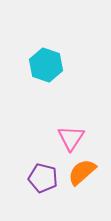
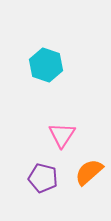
pink triangle: moved 9 px left, 3 px up
orange semicircle: moved 7 px right
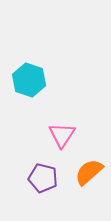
cyan hexagon: moved 17 px left, 15 px down
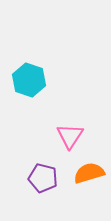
pink triangle: moved 8 px right, 1 px down
orange semicircle: moved 1 px down; rotated 24 degrees clockwise
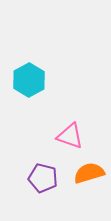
cyan hexagon: rotated 12 degrees clockwise
pink triangle: rotated 44 degrees counterclockwise
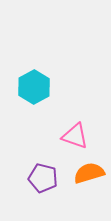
cyan hexagon: moved 5 px right, 7 px down
pink triangle: moved 5 px right
